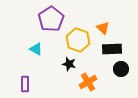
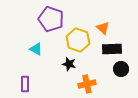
purple pentagon: rotated 20 degrees counterclockwise
orange cross: moved 1 px left, 2 px down; rotated 18 degrees clockwise
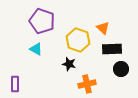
purple pentagon: moved 9 px left, 2 px down
purple rectangle: moved 10 px left
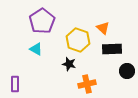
purple pentagon: rotated 20 degrees clockwise
black circle: moved 6 px right, 2 px down
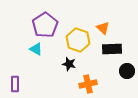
purple pentagon: moved 3 px right, 4 px down
orange cross: moved 1 px right
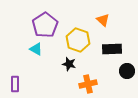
orange triangle: moved 8 px up
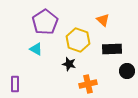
purple pentagon: moved 3 px up
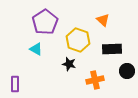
orange cross: moved 7 px right, 4 px up
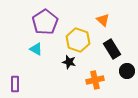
black rectangle: rotated 60 degrees clockwise
black star: moved 2 px up
